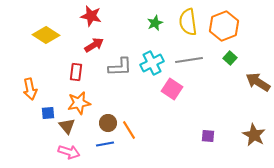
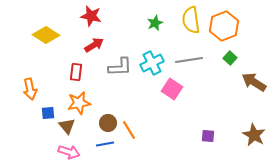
yellow semicircle: moved 3 px right, 2 px up
brown arrow: moved 4 px left
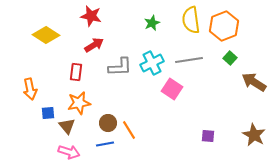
green star: moved 3 px left
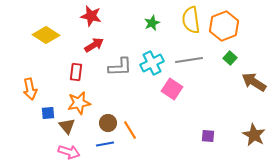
orange line: moved 1 px right
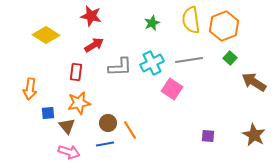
orange arrow: rotated 20 degrees clockwise
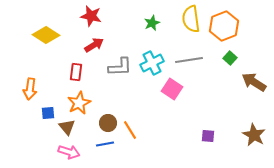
yellow semicircle: moved 1 px up
orange star: rotated 15 degrees counterclockwise
brown triangle: moved 1 px down
